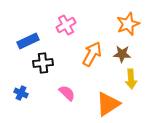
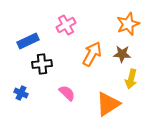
black cross: moved 1 px left, 1 px down
yellow arrow: rotated 18 degrees clockwise
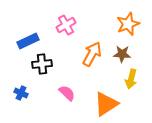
orange triangle: moved 2 px left
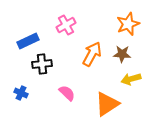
yellow arrow: rotated 60 degrees clockwise
orange triangle: moved 1 px right
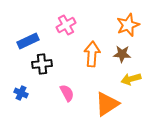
orange star: moved 1 px down
orange arrow: rotated 25 degrees counterclockwise
pink semicircle: rotated 18 degrees clockwise
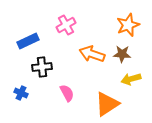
orange arrow: rotated 75 degrees counterclockwise
black cross: moved 3 px down
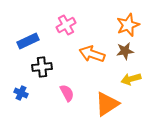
brown star: moved 3 px right, 3 px up; rotated 12 degrees counterclockwise
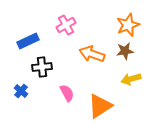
blue cross: moved 2 px up; rotated 16 degrees clockwise
orange triangle: moved 7 px left, 2 px down
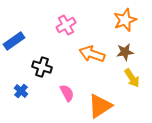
orange star: moved 3 px left, 5 px up
blue rectangle: moved 14 px left; rotated 10 degrees counterclockwise
brown star: moved 1 px down
black cross: rotated 24 degrees clockwise
yellow arrow: moved 1 px right, 1 px up; rotated 108 degrees counterclockwise
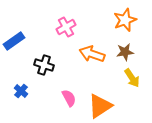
pink cross: moved 2 px down
black cross: moved 2 px right, 2 px up
pink semicircle: moved 2 px right, 5 px down
